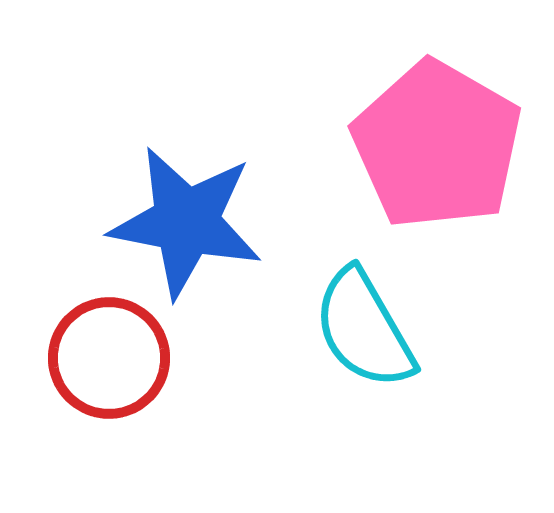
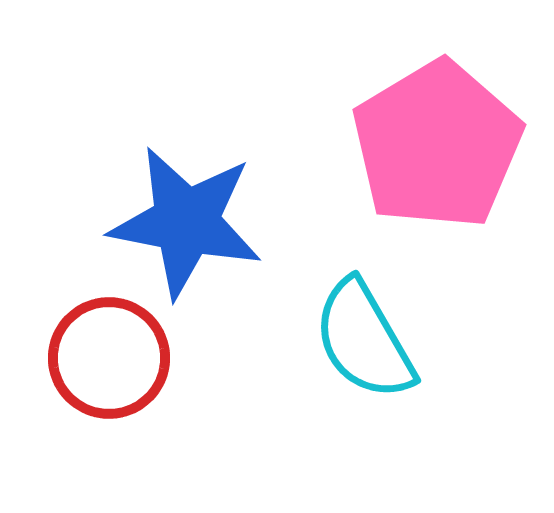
pink pentagon: rotated 11 degrees clockwise
cyan semicircle: moved 11 px down
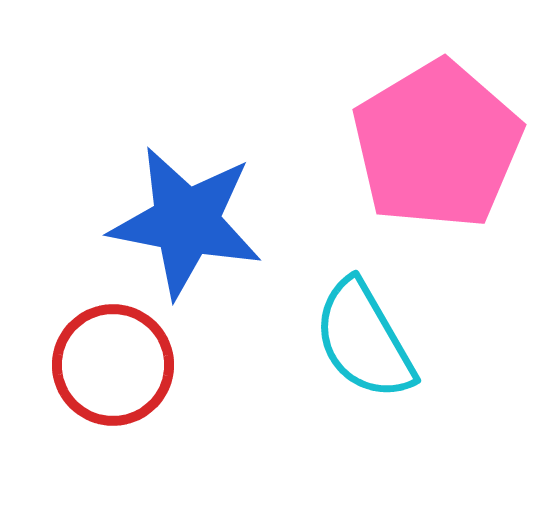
red circle: moved 4 px right, 7 px down
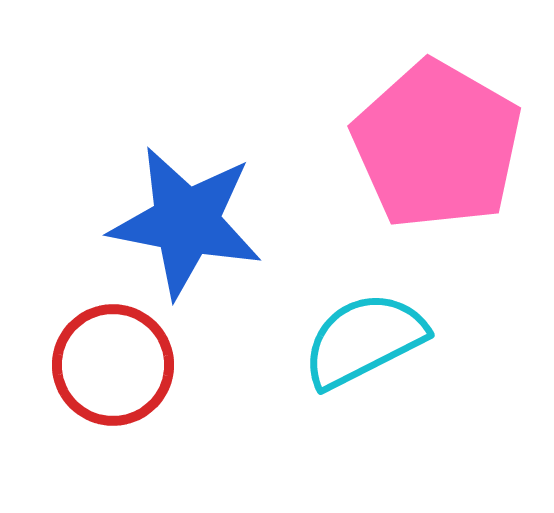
pink pentagon: rotated 11 degrees counterclockwise
cyan semicircle: rotated 93 degrees clockwise
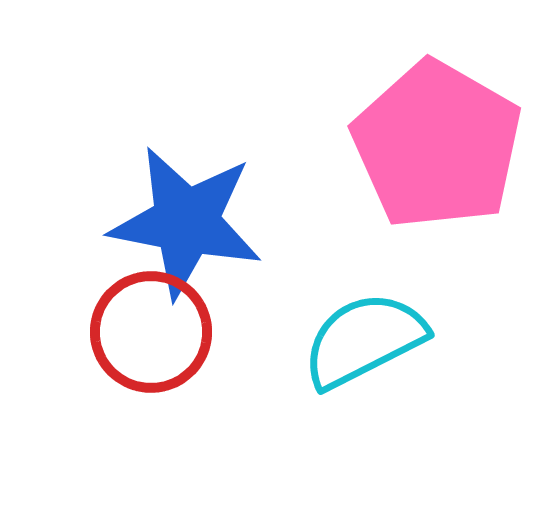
red circle: moved 38 px right, 33 px up
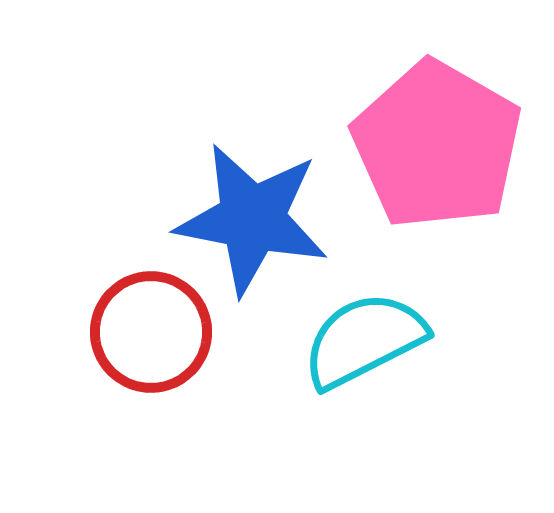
blue star: moved 66 px right, 3 px up
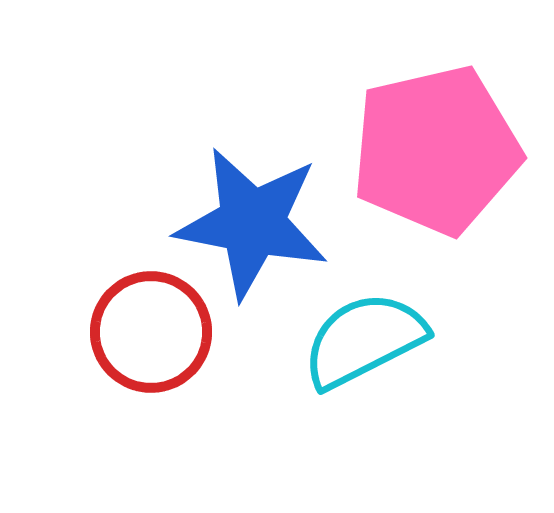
pink pentagon: moved 1 px left, 5 px down; rotated 29 degrees clockwise
blue star: moved 4 px down
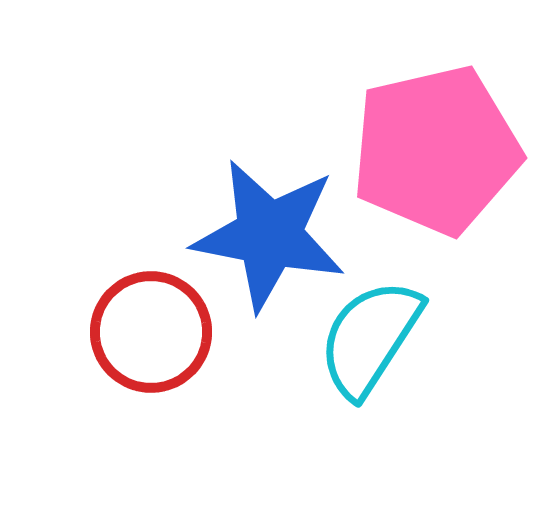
blue star: moved 17 px right, 12 px down
cyan semicircle: moved 6 px right, 2 px up; rotated 30 degrees counterclockwise
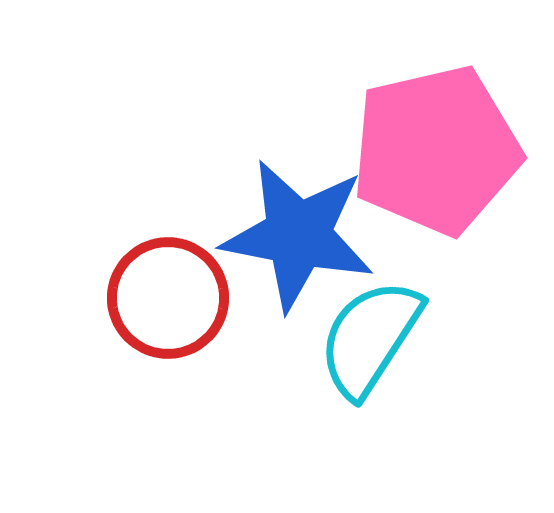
blue star: moved 29 px right
red circle: moved 17 px right, 34 px up
